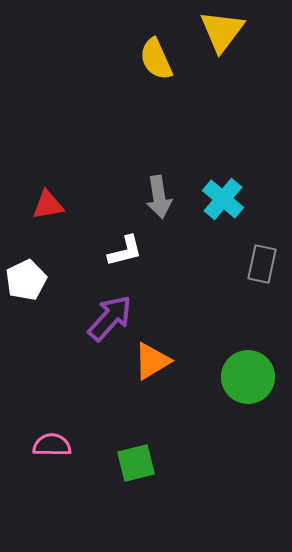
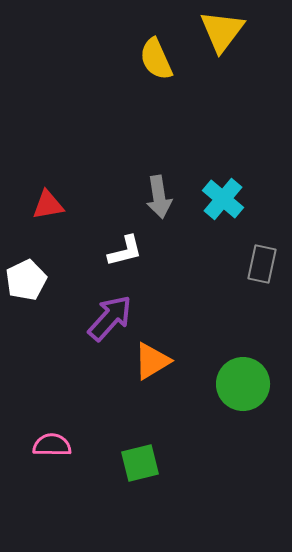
green circle: moved 5 px left, 7 px down
green square: moved 4 px right
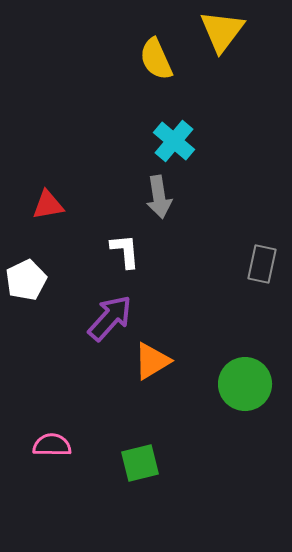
cyan cross: moved 49 px left, 58 px up
white L-shape: rotated 81 degrees counterclockwise
green circle: moved 2 px right
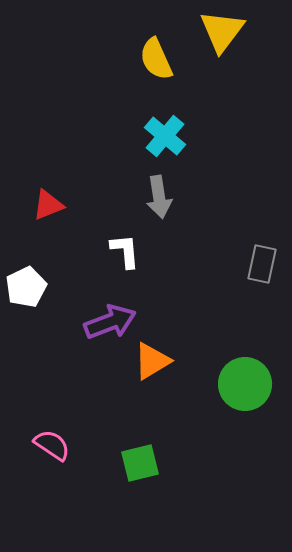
cyan cross: moved 9 px left, 5 px up
red triangle: rotated 12 degrees counterclockwise
white pentagon: moved 7 px down
purple arrow: moved 4 px down; rotated 27 degrees clockwise
pink semicircle: rotated 33 degrees clockwise
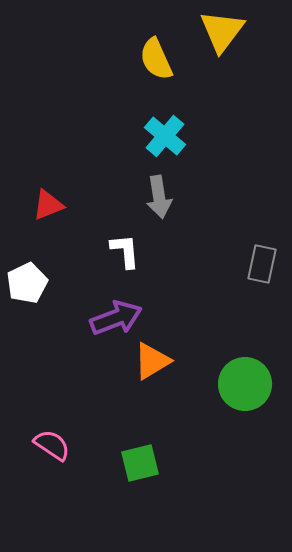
white pentagon: moved 1 px right, 4 px up
purple arrow: moved 6 px right, 4 px up
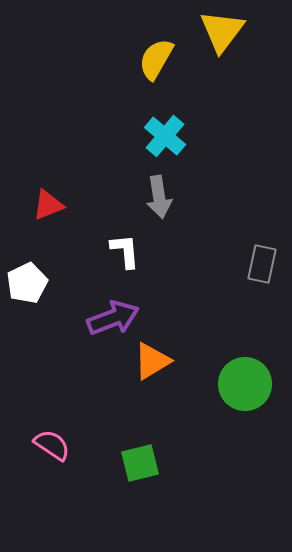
yellow semicircle: rotated 54 degrees clockwise
purple arrow: moved 3 px left
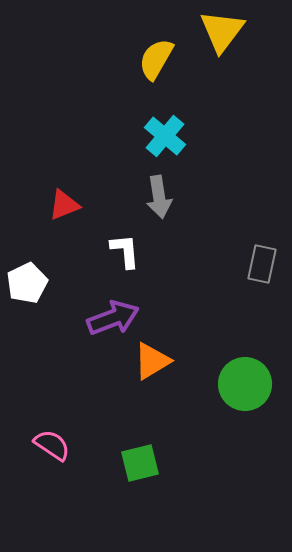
red triangle: moved 16 px right
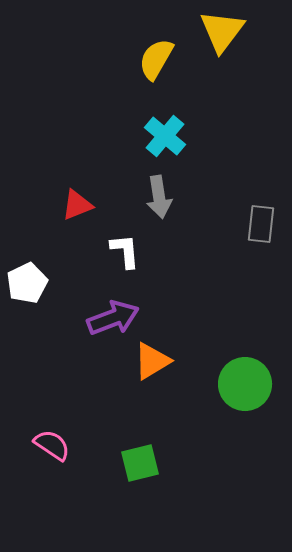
red triangle: moved 13 px right
gray rectangle: moved 1 px left, 40 px up; rotated 6 degrees counterclockwise
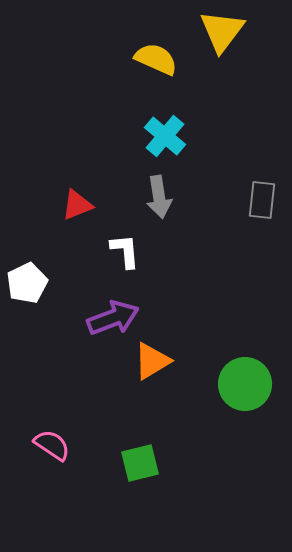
yellow semicircle: rotated 84 degrees clockwise
gray rectangle: moved 1 px right, 24 px up
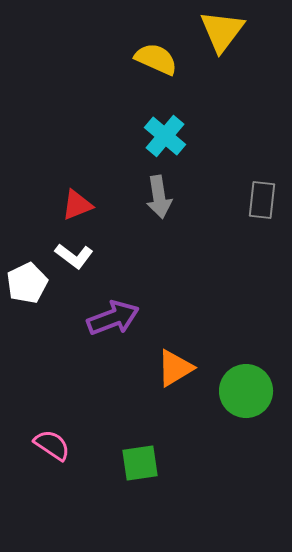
white L-shape: moved 51 px left, 5 px down; rotated 132 degrees clockwise
orange triangle: moved 23 px right, 7 px down
green circle: moved 1 px right, 7 px down
green square: rotated 6 degrees clockwise
